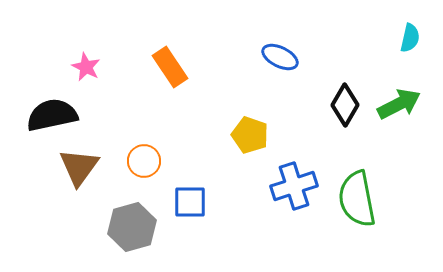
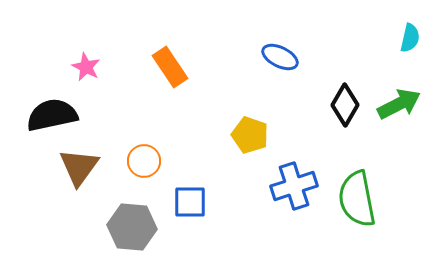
gray hexagon: rotated 21 degrees clockwise
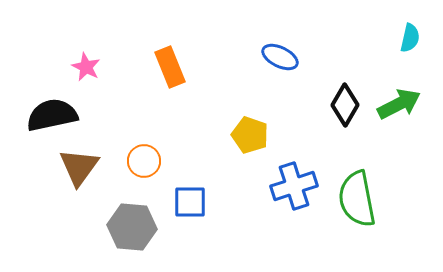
orange rectangle: rotated 12 degrees clockwise
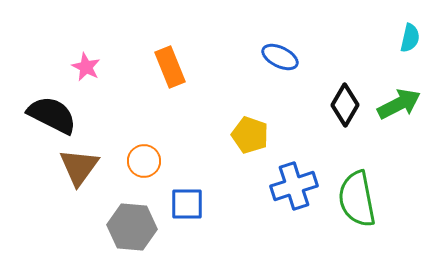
black semicircle: rotated 39 degrees clockwise
blue square: moved 3 px left, 2 px down
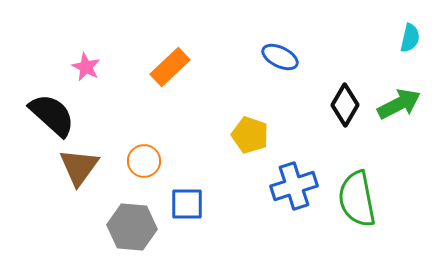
orange rectangle: rotated 69 degrees clockwise
black semicircle: rotated 15 degrees clockwise
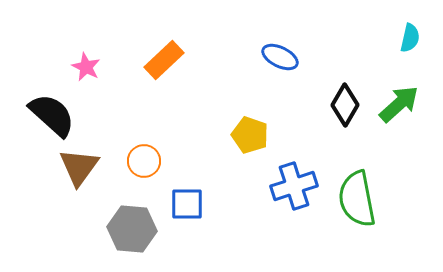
orange rectangle: moved 6 px left, 7 px up
green arrow: rotated 15 degrees counterclockwise
gray hexagon: moved 2 px down
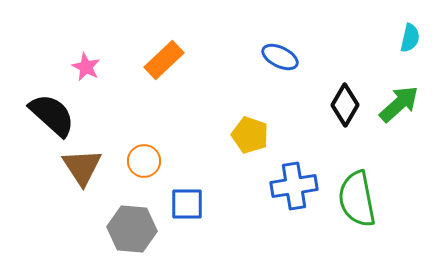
brown triangle: moved 3 px right; rotated 9 degrees counterclockwise
blue cross: rotated 9 degrees clockwise
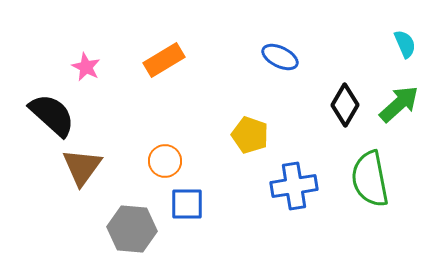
cyan semicircle: moved 5 px left, 6 px down; rotated 36 degrees counterclockwise
orange rectangle: rotated 12 degrees clockwise
orange circle: moved 21 px right
brown triangle: rotated 9 degrees clockwise
green semicircle: moved 13 px right, 20 px up
